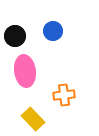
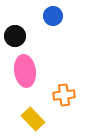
blue circle: moved 15 px up
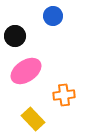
pink ellipse: moved 1 px right; rotated 64 degrees clockwise
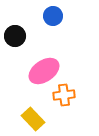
pink ellipse: moved 18 px right
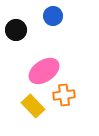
black circle: moved 1 px right, 6 px up
yellow rectangle: moved 13 px up
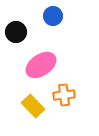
black circle: moved 2 px down
pink ellipse: moved 3 px left, 6 px up
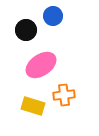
black circle: moved 10 px right, 2 px up
yellow rectangle: rotated 30 degrees counterclockwise
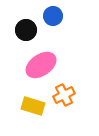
orange cross: rotated 20 degrees counterclockwise
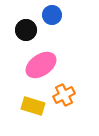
blue circle: moved 1 px left, 1 px up
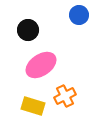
blue circle: moved 27 px right
black circle: moved 2 px right
orange cross: moved 1 px right, 1 px down
